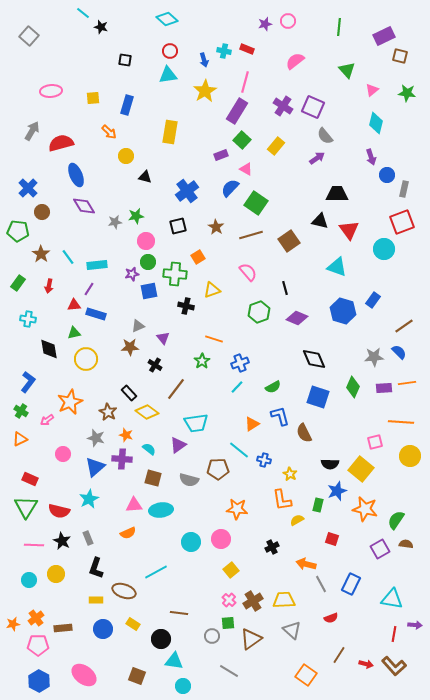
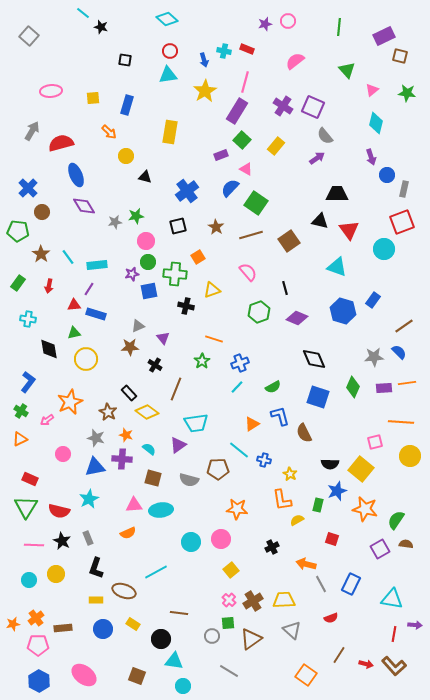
brown line at (176, 389): rotated 15 degrees counterclockwise
blue triangle at (95, 467): rotated 30 degrees clockwise
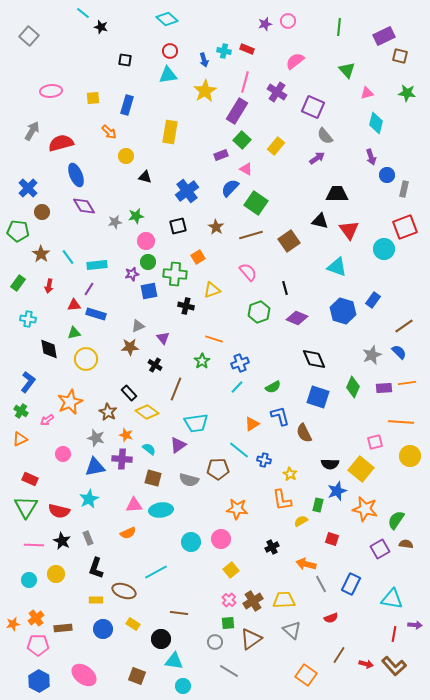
pink triangle at (372, 90): moved 5 px left, 3 px down; rotated 24 degrees clockwise
purple cross at (283, 106): moved 6 px left, 14 px up
red square at (402, 222): moved 3 px right, 5 px down
gray star at (374, 357): moved 2 px left, 2 px up; rotated 18 degrees counterclockwise
yellow semicircle at (297, 520): moved 4 px right, 1 px down
gray circle at (212, 636): moved 3 px right, 6 px down
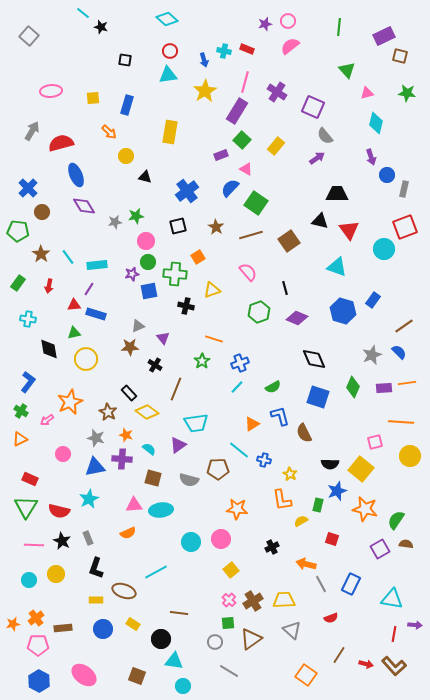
pink semicircle at (295, 61): moved 5 px left, 15 px up
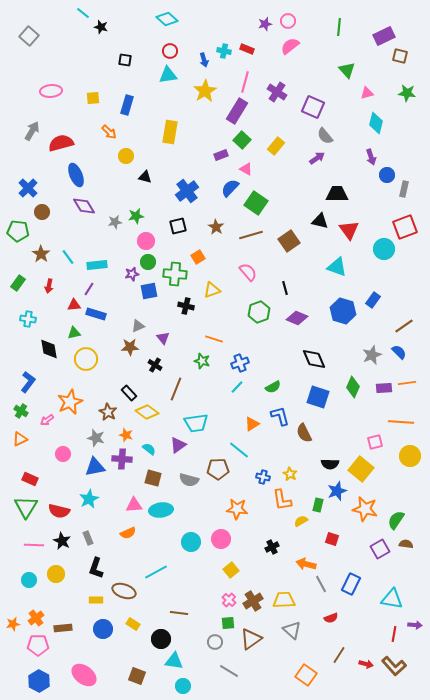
green star at (202, 361): rotated 21 degrees counterclockwise
blue cross at (264, 460): moved 1 px left, 17 px down
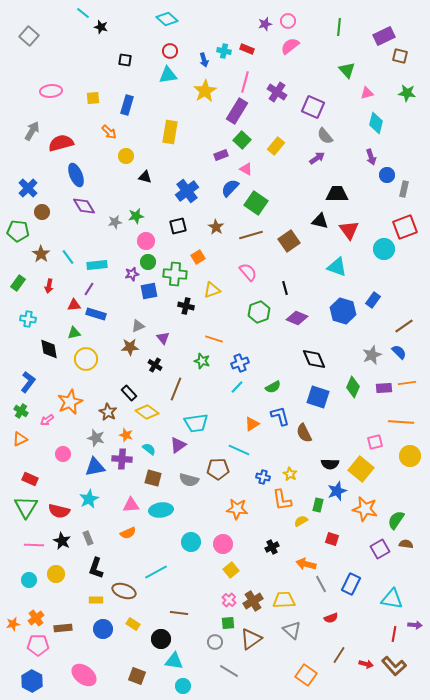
cyan line at (239, 450): rotated 15 degrees counterclockwise
pink triangle at (134, 505): moved 3 px left
pink circle at (221, 539): moved 2 px right, 5 px down
blue hexagon at (39, 681): moved 7 px left
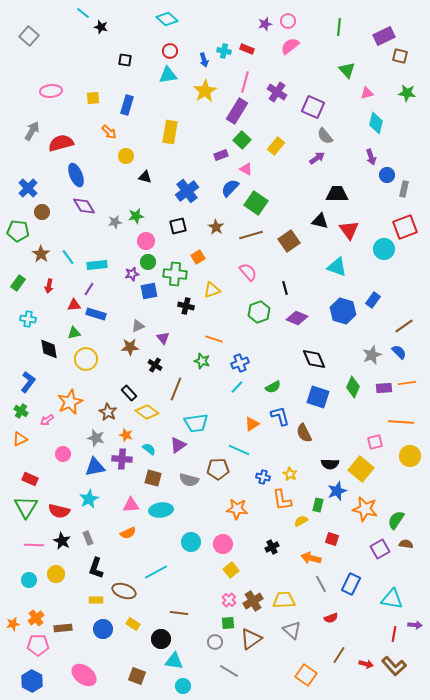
orange arrow at (306, 564): moved 5 px right, 6 px up
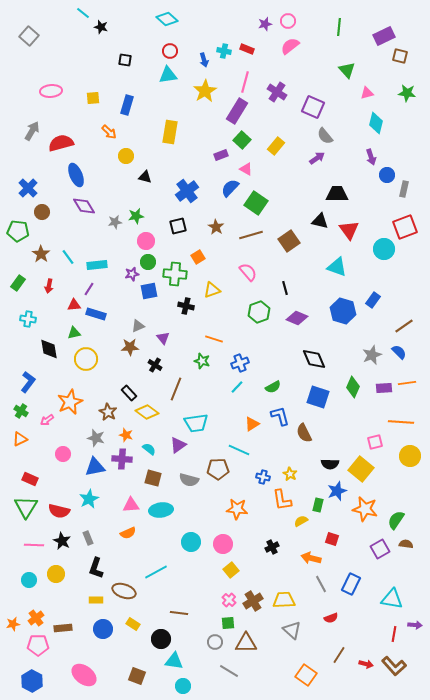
brown triangle at (251, 639): moved 5 px left, 4 px down; rotated 35 degrees clockwise
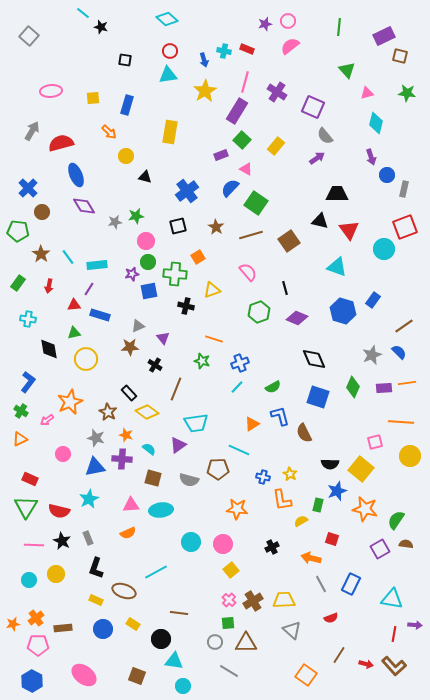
blue rectangle at (96, 314): moved 4 px right, 1 px down
yellow rectangle at (96, 600): rotated 24 degrees clockwise
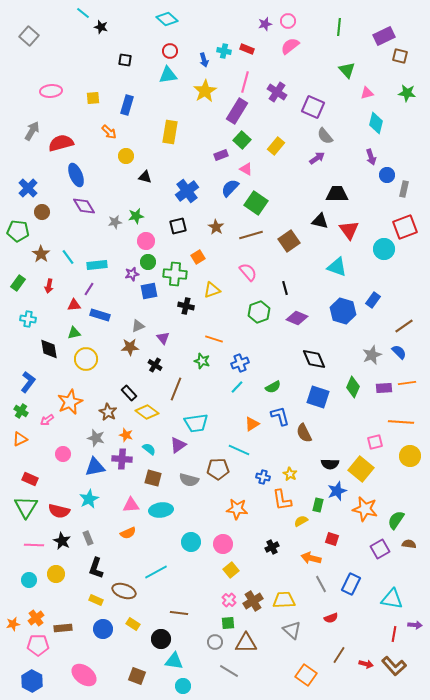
brown semicircle at (406, 544): moved 3 px right
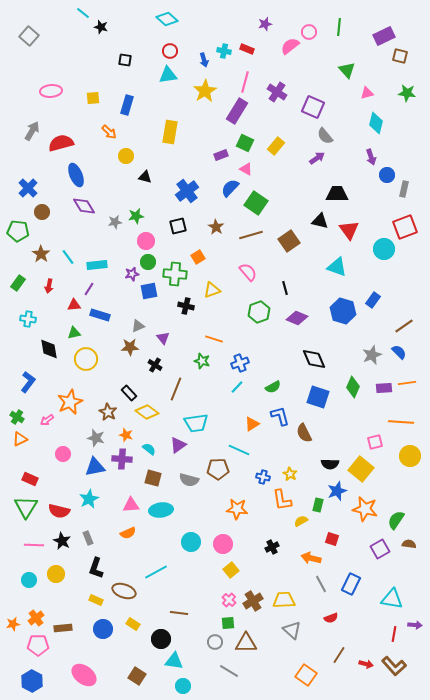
pink circle at (288, 21): moved 21 px right, 11 px down
green square at (242, 140): moved 3 px right, 3 px down; rotated 18 degrees counterclockwise
green cross at (21, 411): moved 4 px left, 6 px down
brown square at (137, 676): rotated 12 degrees clockwise
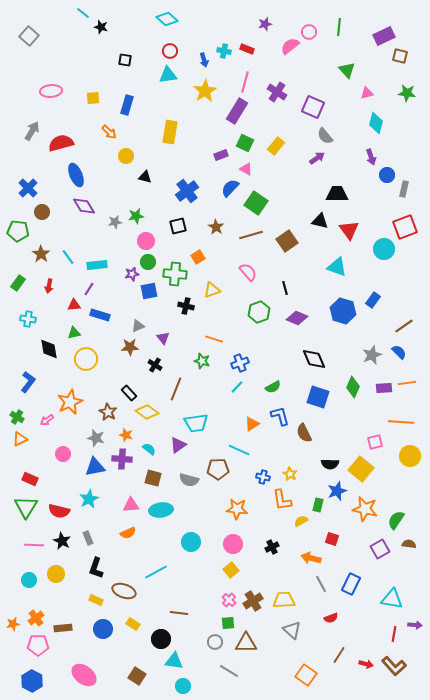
brown square at (289, 241): moved 2 px left
pink circle at (223, 544): moved 10 px right
